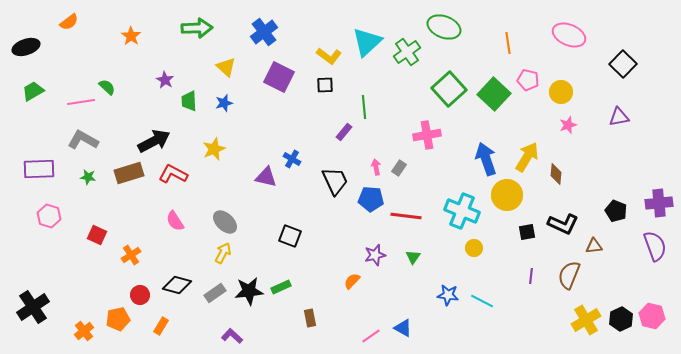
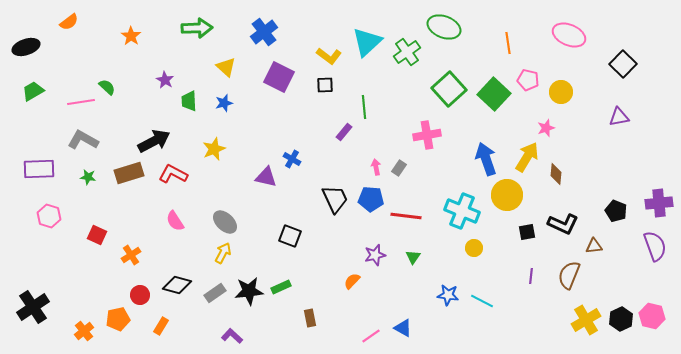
pink star at (568, 125): moved 22 px left, 3 px down
black trapezoid at (335, 181): moved 18 px down
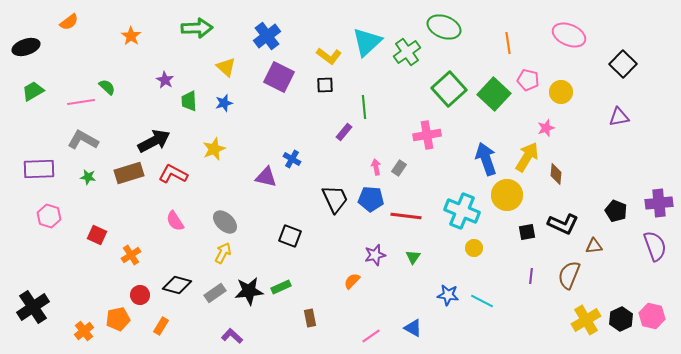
blue cross at (264, 32): moved 3 px right, 4 px down
blue triangle at (403, 328): moved 10 px right
